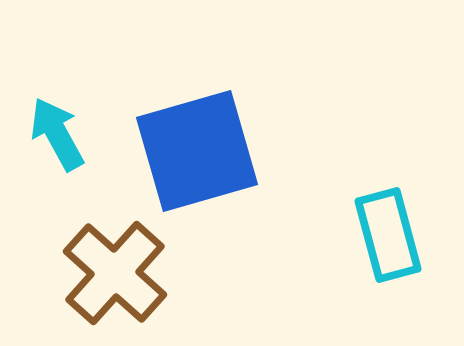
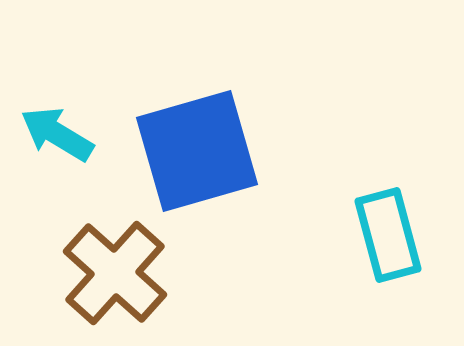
cyan arrow: rotated 30 degrees counterclockwise
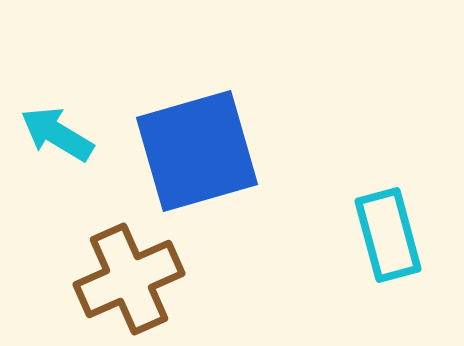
brown cross: moved 14 px right, 6 px down; rotated 24 degrees clockwise
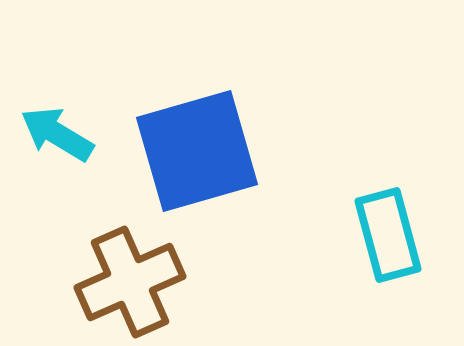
brown cross: moved 1 px right, 3 px down
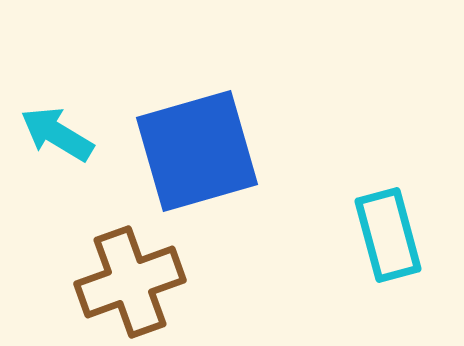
brown cross: rotated 4 degrees clockwise
